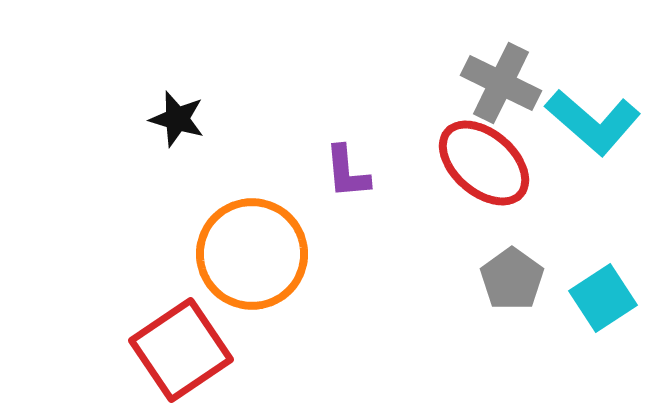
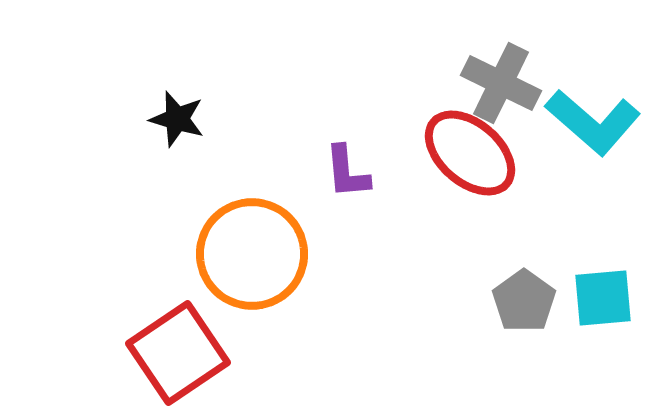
red ellipse: moved 14 px left, 10 px up
gray pentagon: moved 12 px right, 22 px down
cyan square: rotated 28 degrees clockwise
red square: moved 3 px left, 3 px down
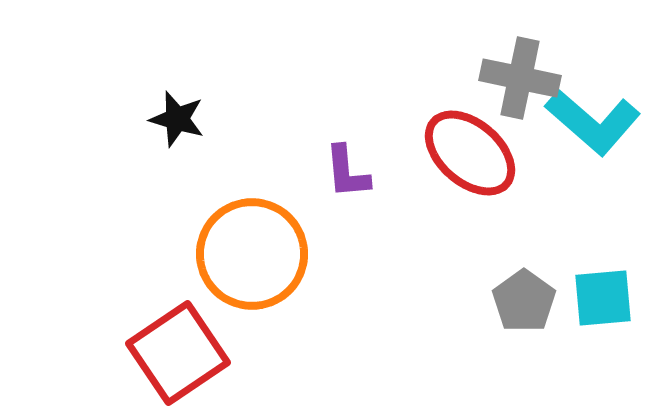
gray cross: moved 19 px right, 5 px up; rotated 14 degrees counterclockwise
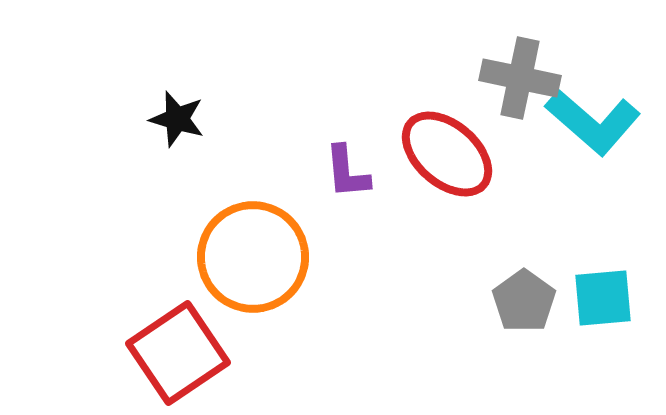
red ellipse: moved 23 px left, 1 px down
orange circle: moved 1 px right, 3 px down
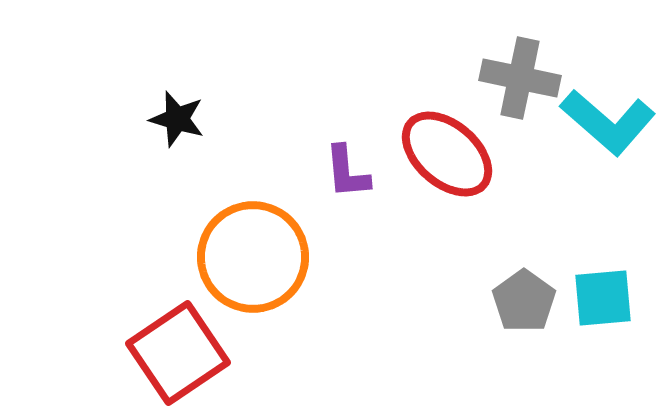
cyan L-shape: moved 15 px right
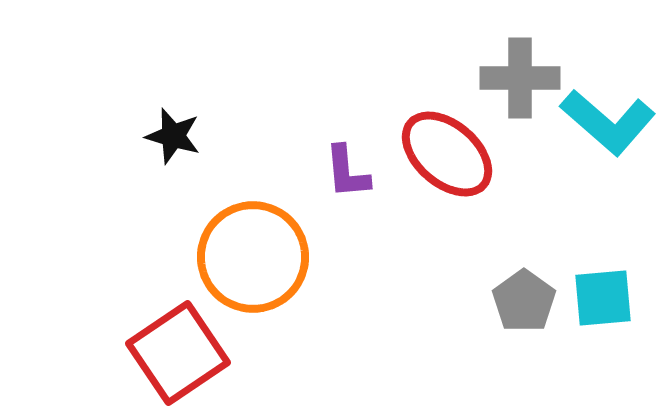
gray cross: rotated 12 degrees counterclockwise
black star: moved 4 px left, 17 px down
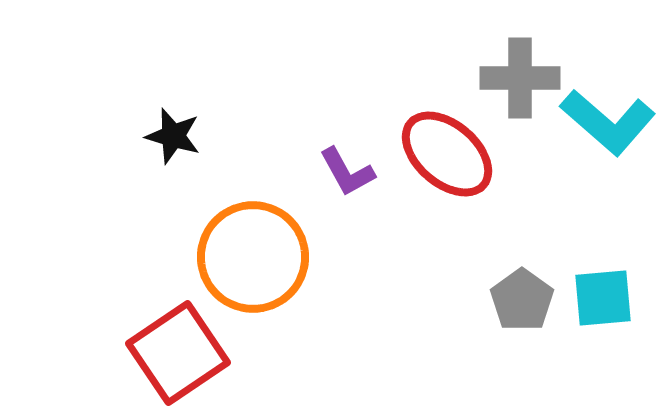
purple L-shape: rotated 24 degrees counterclockwise
gray pentagon: moved 2 px left, 1 px up
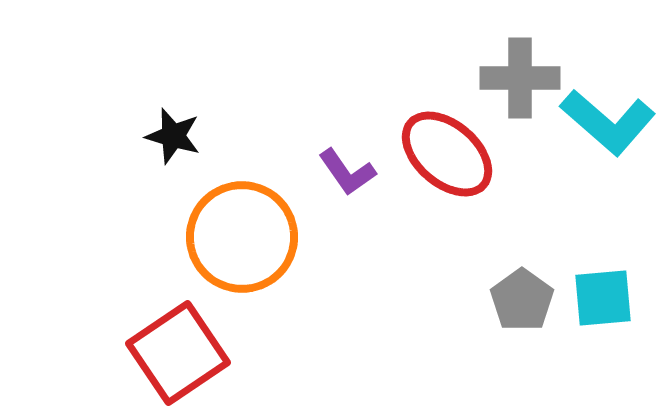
purple L-shape: rotated 6 degrees counterclockwise
orange circle: moved 11 px left, 20 px up
